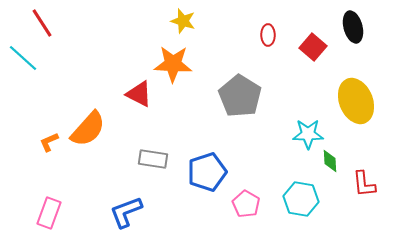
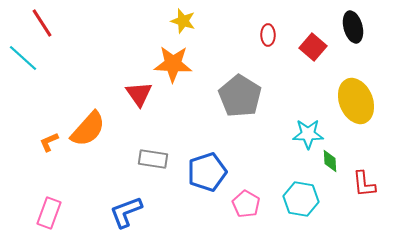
red triangle: rotated 28 degrees clockwise
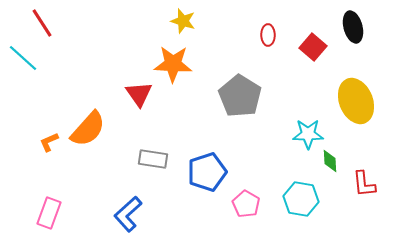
blue L-shape: moved 2 px right, 2 px down; rotated 21 degrees counterclockwise
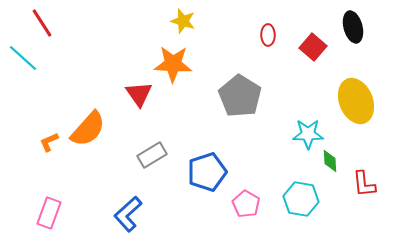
gray rectangle: moved 1 px left, 4 px up; rotated 40 degrees counterclockwise
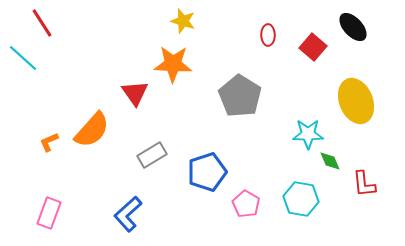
black ellipse: rotated 28 degrees counterclockwise
red triangle: moved 4 px left, 1 px up
orange semicircle: moved 4 px right, 1 px down
green diamond: rotated 20 degrees counterclockwise
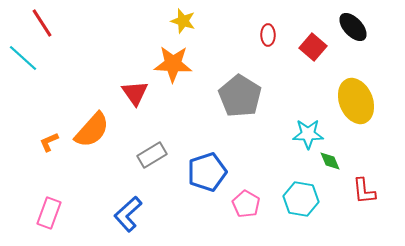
red L-shape: moved 7 px down
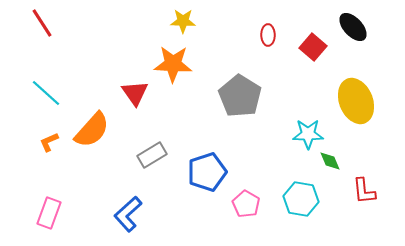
yellow star: rotated 15 degrees counterclockwise
cyan line: moved 23 px right, 35 px down
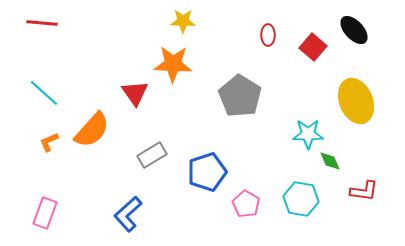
red line: rotated 52 degrees counterclockwise
black ellipse: moved 1 px right, 3 px down
cyan line: moved 2 px left
red L-shape: rotated 76 degrees counterclockwise
pink rectangle: moved 4 px left
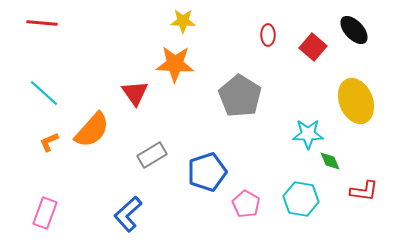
orange star: moved 2 px right
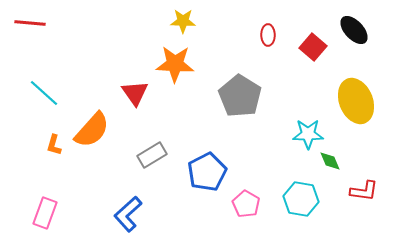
red line: moved 12 px left
orange L-shape: moved 5 px right, 3 px down; rotated 50 degrees counterclockwise
blue pentagon: rotated 9 degrees counterclockwise
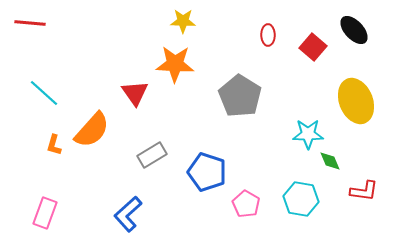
blue pentagon: rotated 27 degrees counterclockwise
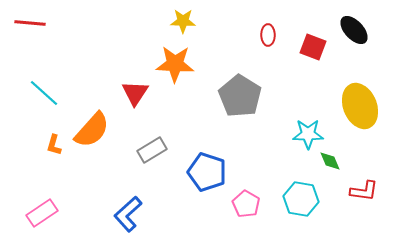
red square: rotated 20 degrees counterclockwise
red triangle: rotated 8 degrees clockwise
yellow ellipse: moved 4 px right, 5 px down
gray rectangle: moved 5 px up
pink rectangle: moved 3 px left; rotated 36 degrees clockwise
